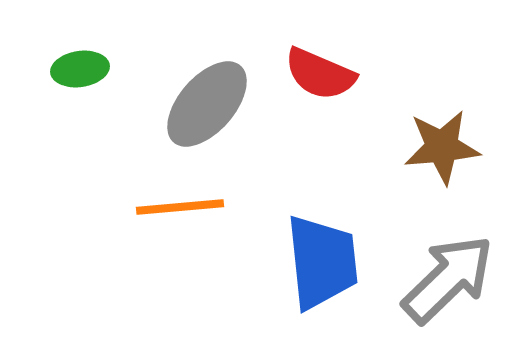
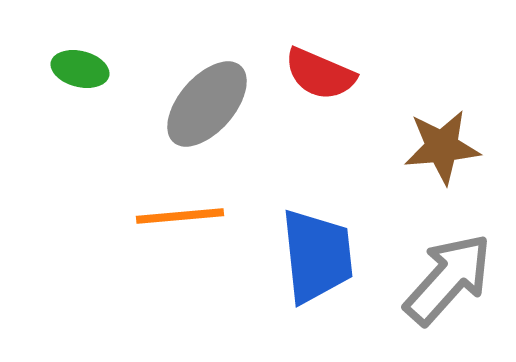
green ellipse: rotated 22 degrees clockwise
orange line: moved 9 px down
blue trapezoid: moved 5 px left, 6 px up
gray arrow: rotated 4 degrees counterclockwise
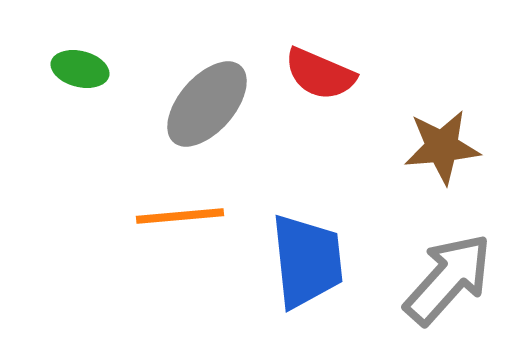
blue trapezoid: moved 10 px left, 5 px down
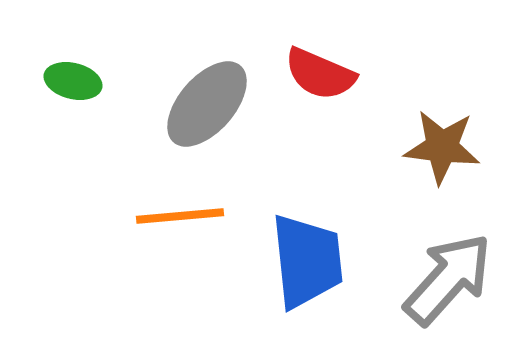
green ellipse: moved 7 px left, 12 px down
brown star: rotated 12 degrees clockwise
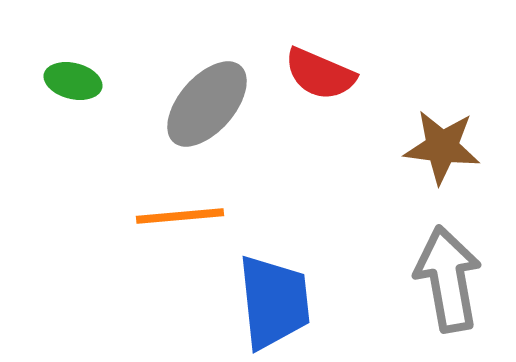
blue trapezoid: moved 33 px left, 41 px down
gray arrow: rotated 52 degrees counterclockwise
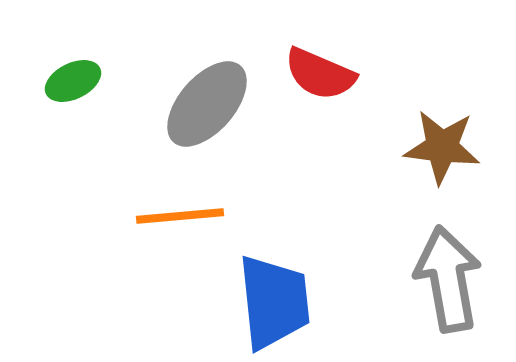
green ellipse: rotated 40 degrees counterclockwise
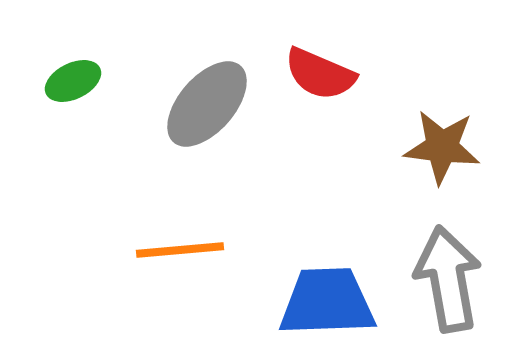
orange line: moved 34 px down
blue trapezoid: moved 53 px right; rotated 86 degrees counterclockwise
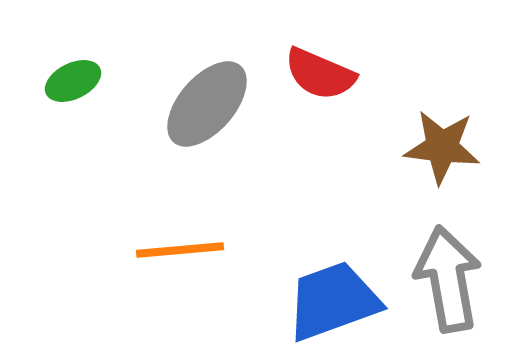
blue trapezoid: moved 6 px right, 1 px up; rotated 18 degrees counterclockwise
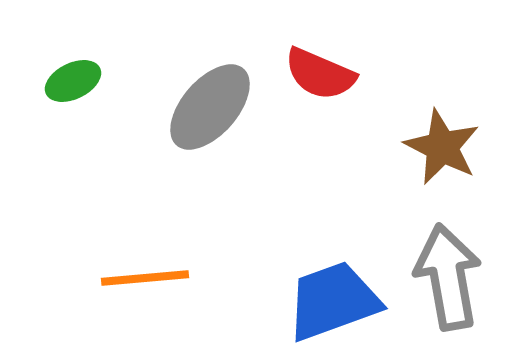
gray ellipse: moved 3 px right, 3 px down
brown star: rotated 20 degrees clockwise
orange line: moved 35 px left, 28 px down
gray arrow: moved 2 px up
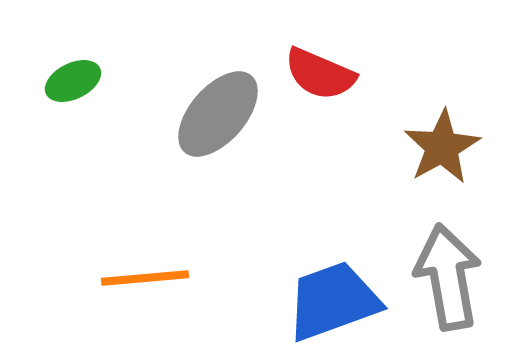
gray ellipse: moved 8 px right, 7 px down
brown star: rotated 16 degrees clockwise
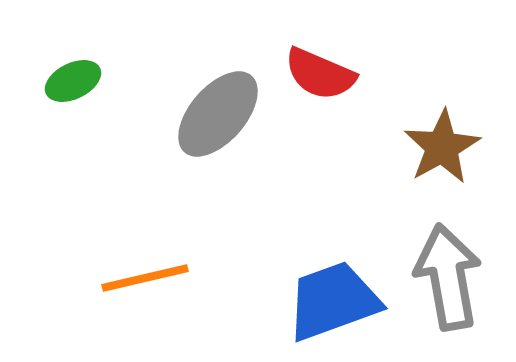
orange line: rotated 8 degrees counterclockwise
